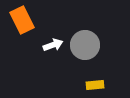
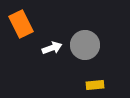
orange rectangle: moved 1 px left, 4 px down
white arrow: moved 1 px left, 3 px down
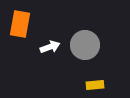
orange rectangle: moved 1 px left; rotated 36 degrees clockwise
white arrow: moved 2 px left, 1 px up
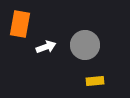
white arrow: moved 4 px left
yellow rectangle: moved 4 px up
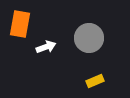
gray circle: moved 4 px right, 7 px up
yellow rectangle: rotated 18 degrees counterclockwise
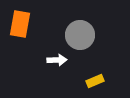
gray circle: moved 9 px left, 3 px up
white arrow: moved 11 px right, 13 px down; rotated 18 degrees clockwise
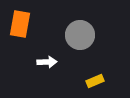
white arrow: moved 10 px left, 2 px down
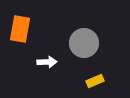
orange rectangle: moved 5 px down
gray circle: moved 4 px right, 8 px down
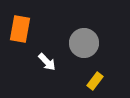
white arrow: rotated 48 degrees clockwise
yellow rectangle: rotated 30 degrees counterclockwise
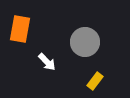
gray circle: moved 1 px right, 1 px up
